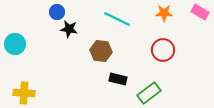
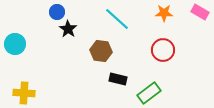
cyan line: rotated 16 degrees clockwise
black star: moved 1 px left; rotated 24 degrees clockwise
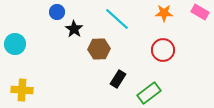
black star: moved 6 px right
brown hexagon: moved 2 px left, 2 px up; rotated 10 degrees counterclockwise
black rectangle: rotated 72 degrees counterclockwise
yellow cross: moved 2 px left, 3 px up
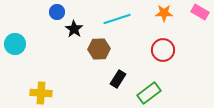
cyan line: rotated 60 degrees counterclockwise
yellow cross: moved 19 px right, 3 px down
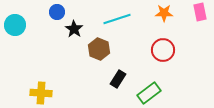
pink rectangle: rotated 48 degrees clockwise
cyan circle: moved 19 px up
brown hexagon: rotated 25 degrees clockwise
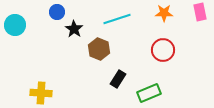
green rectangle: rotated 15 degrees clockwise
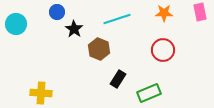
cyan circle: moved 1 px right, 1 px up
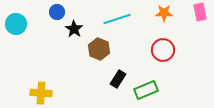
green rectangle: moved 3 px left, 3 px up
